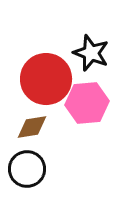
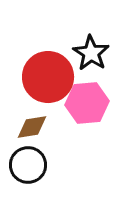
black star: rotated 12 degrees clockwise
red circle: moved 2 px right, 2 px up
black circle: moved 1 px right, 4 px up
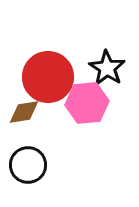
black star: moved 16 px right, 15 px down
brown diamond: moved 8 px left, 15 px up
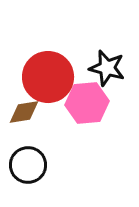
black star: rotated 18 degrees counterclockwise
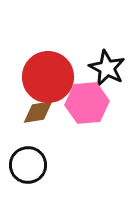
black star: rotated 12 degrees clockwise
brown diamond: moved 14 px right
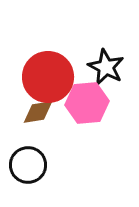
black star: moved 1 px left, 1 px up
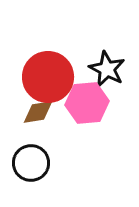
black star: moved 1 px right, 2 px down
black circle: moved 3 px right, 2 px up
